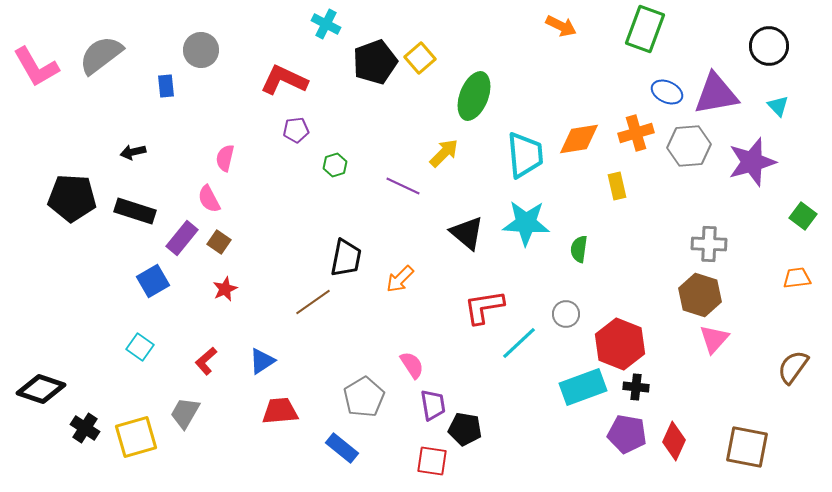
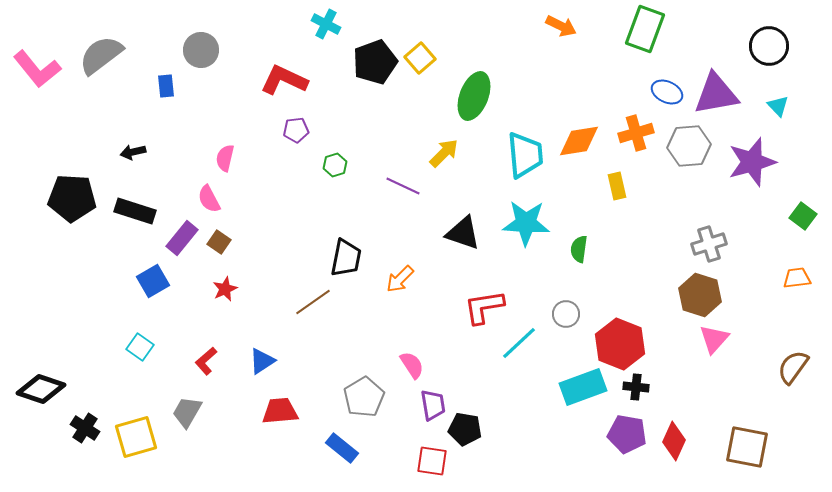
pink L-shape at (36, 67): moved 1 px right, 2 px down; rotated 9 degrees counterclockwise
orange diamond at (579, 139): moved 2 px down
black triangle at (467, 233): moved 4 px left; rotated 21 degrees counterclockwise
gray cross at (709, 244): rotated 20 degrees counterclockwise
gray trapezoid at (185, 413): moved 2 px right, 1 px up
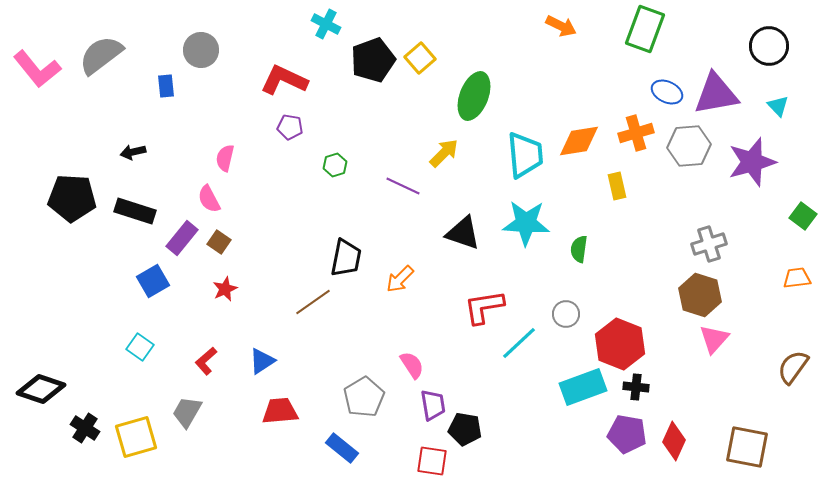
black pentagon at (375, 62): moved 2 px left, 2 px up
purple pentagon at (296, 130): moved 6 px left, 3 px up; rotated 15 degrees clockwise
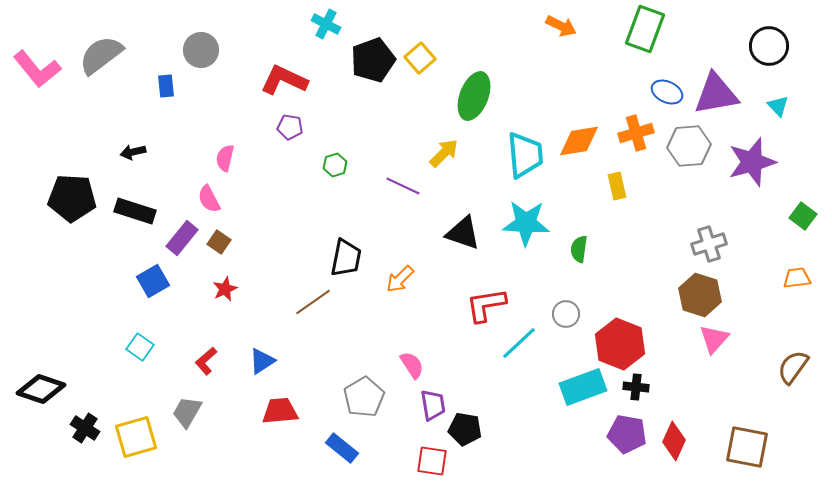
red L-shape at (484, 307): moved 2 px right, 2 px up
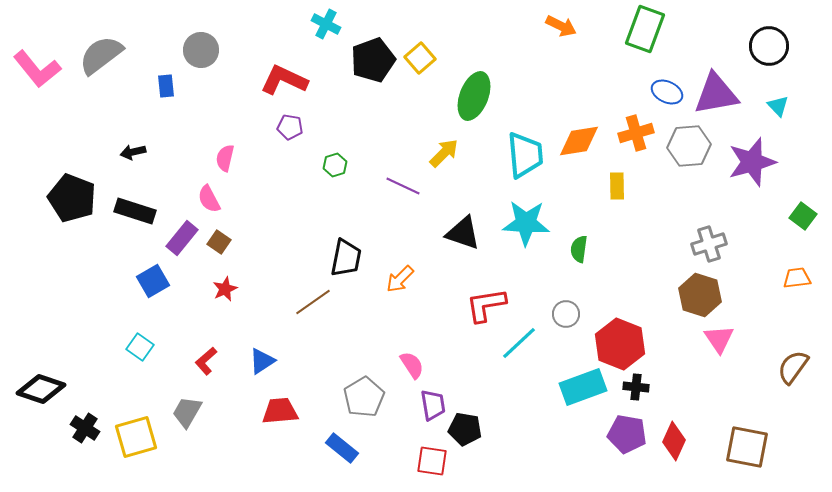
yellow rectangle at (617, 186): rotated 12 degrees clockwise
black pentagon at (72, 198): rotated 18 degrees clockwise
pink triangle at (714, 339): moved 5 px right; rotated 16 degrees counterclockwise
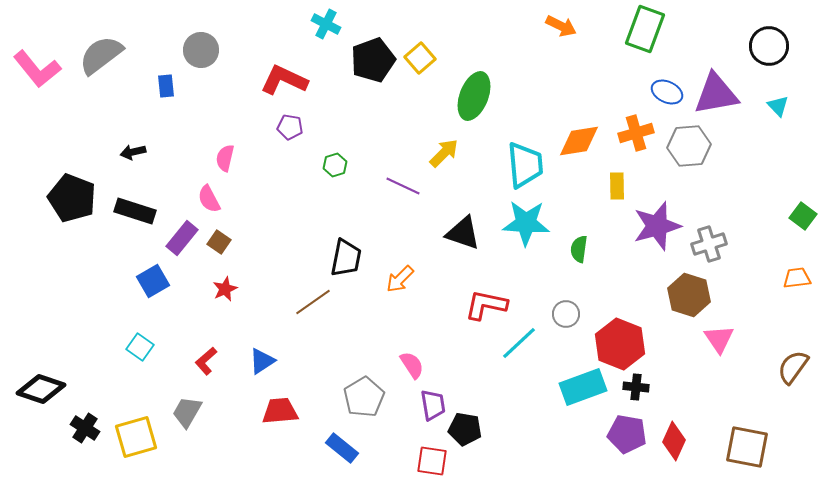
cyan trapezoid at (525, 155): moved 10 px down
purple star at (752, 162): moved 95 px left, 64 px down
brown hexagon at (700, 295): moved 11 px left
red L-shape at (486, 305): rotated 21 degrees clockwise
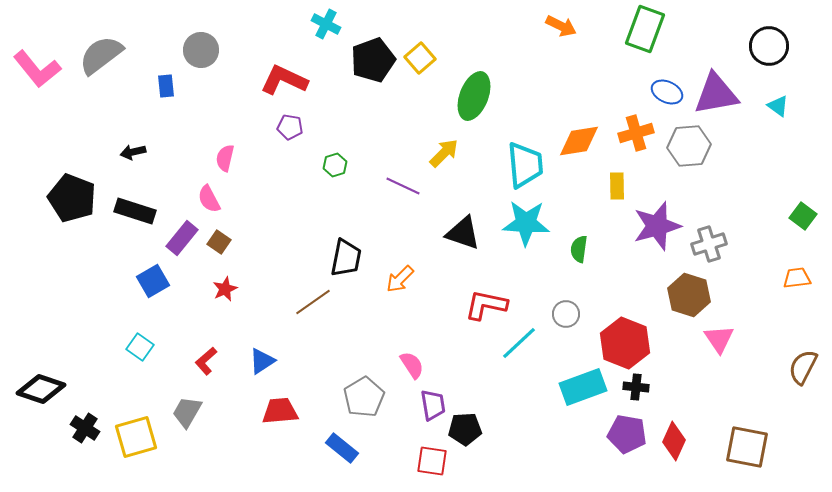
cyan triangle at (778, 106): rotated 10 degrees counterclockwise
red hexagon at (620, 344): moved 5 px right, 1 px up
brown semicircle at (793, 367): moved 10 px right; rotated 9 degrees counterclockwise
black pentagon at (465, 429): rotated 12 degrees counterclockwise
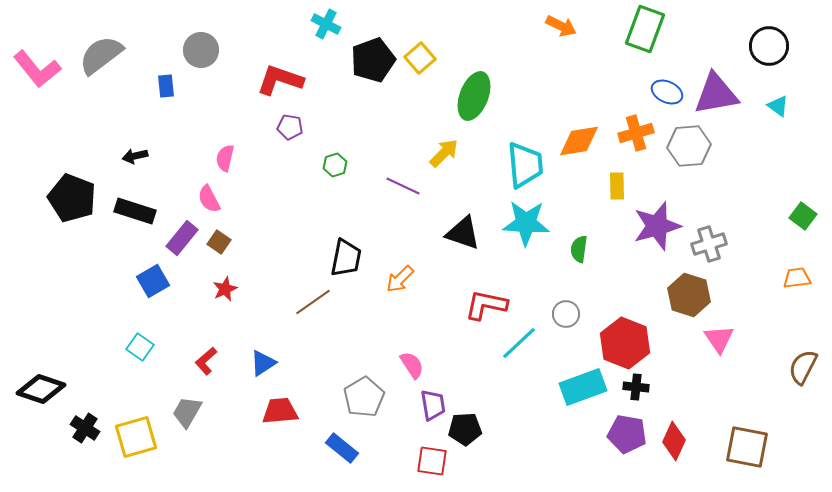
red L-shape at (284, 80): moved 4 px left; rotated 6 degrees counterclockwise
black arrow at (133, 152): moved 2 px right, 4 px down
blue triangle at (262, 361): moved 1 px right, 2 px down
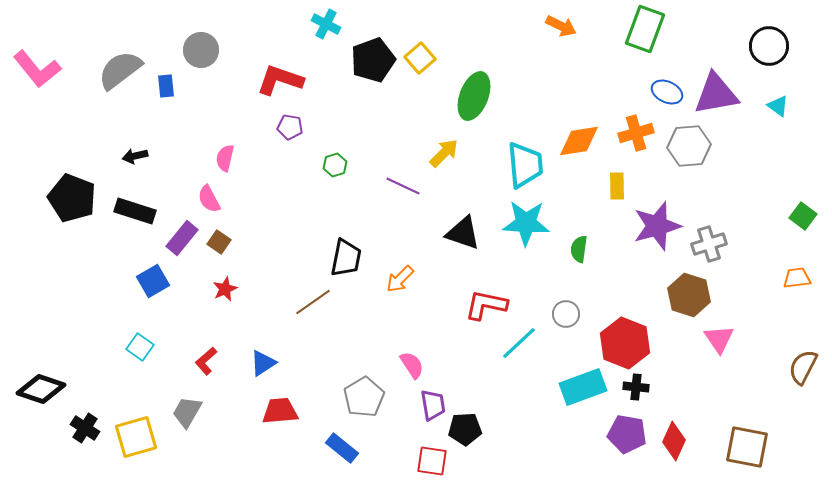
gray semicircle at (101, 55): moved 19 px right, 15 px down
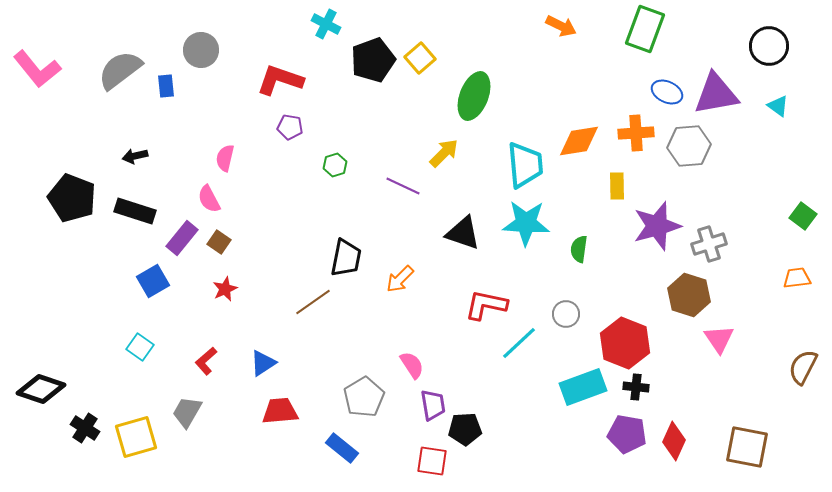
orange cross at (636, 133): rotated 12 degrees clockwise
